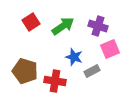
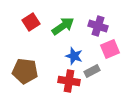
blue star: moved 1 px up
brown pentagon: rotated 10 degrees counterclockwise
red cross: moved 14 px right
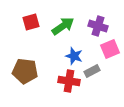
red square: rotated 18 degrees clockwise
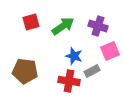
pink square: moved 2 px down
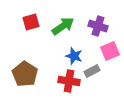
brown pentagon: moved 3 px down; rotated 25 degrees clockwise
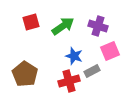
red cross: rotated 25 degrees counterclockwise
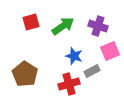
red cross: moved 3 px down
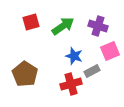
red cross: moved 2 px right
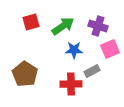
pink square: moved 2 px up
blue star: moved 6 px up; rotated 18 degrees counterclockwise
red cross: rotated 15 degrees clockwise
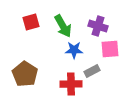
green arrow: rotated 95 degrees clockwise
pink square: rotated 18 degrees clockwise
